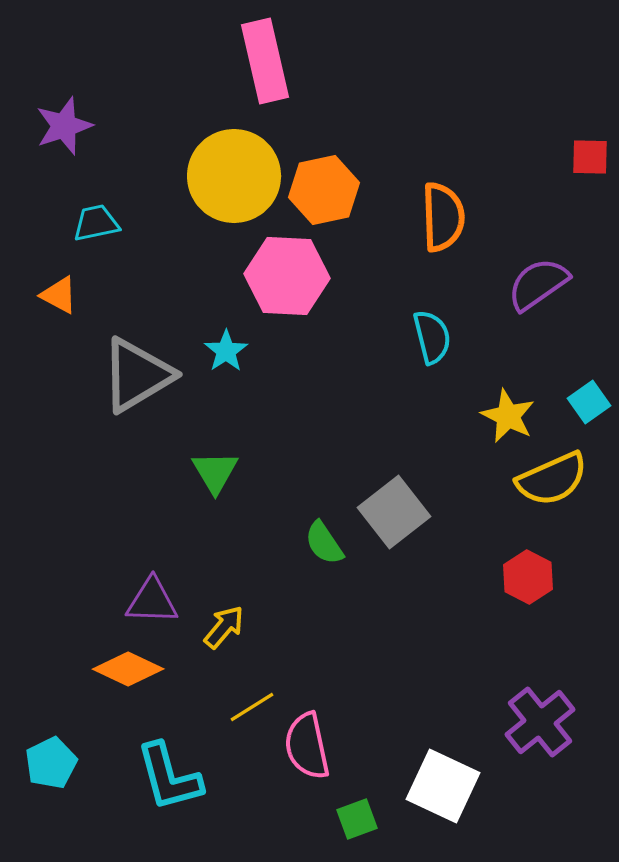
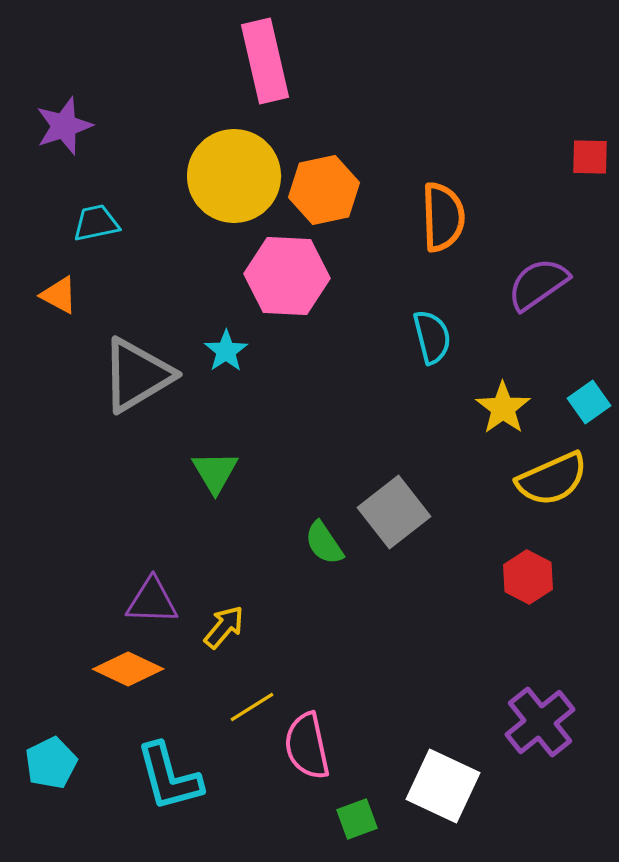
yellow star: moved 5 px left, 8 px up; rotated 10 degrees clockwise
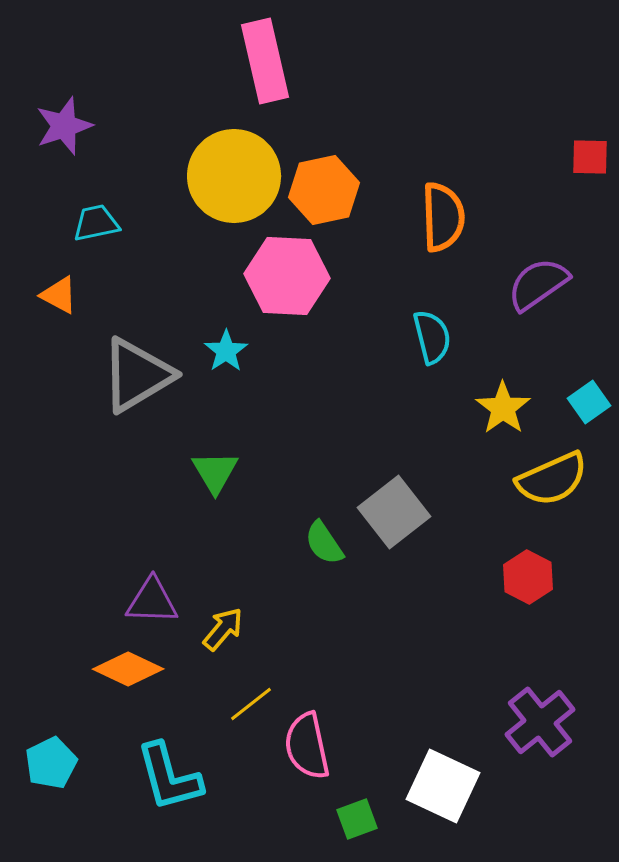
yellow arrow: moved 1 px left, 2 px down
yellow line: moved 1 px left, 3 px up; rotated 6 degrees counterclockwise
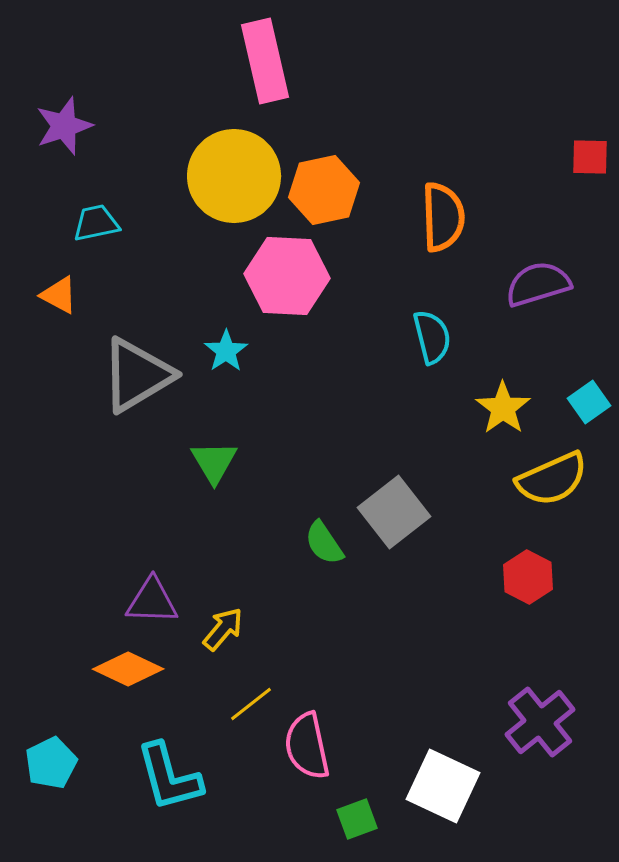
purple semicircle: rotated 18 degrees clockwise
green triangle: moved 1 px left, 10 px up
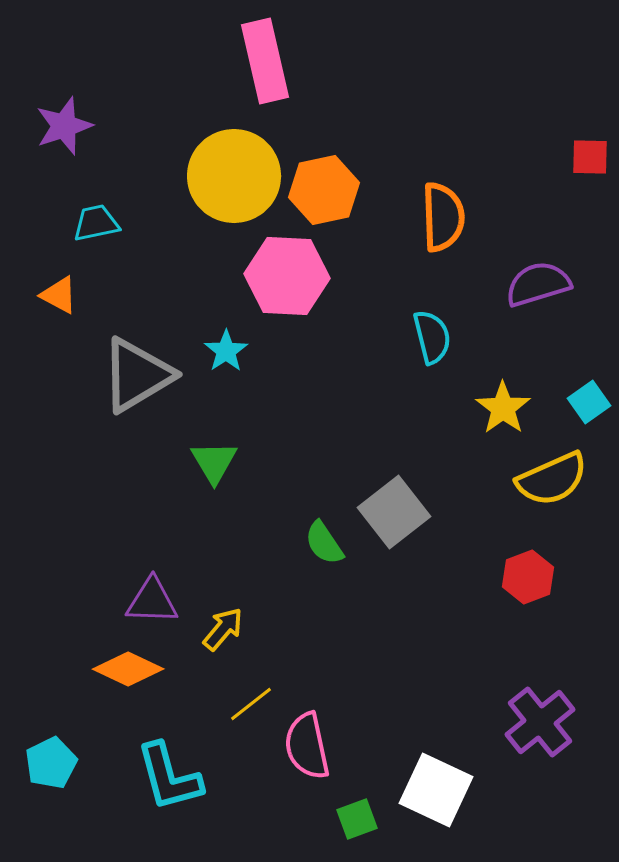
red hexagon: rotated 12 degrees clockwise
white square: moved 7 px left, 4 px down
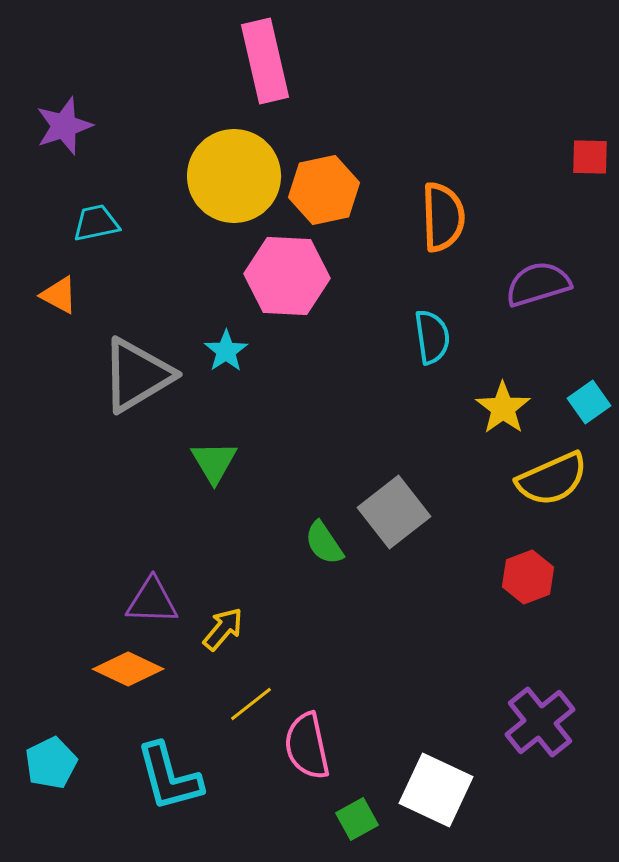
cyan semicircle: rotated 6 degrees clockwise
green square: rotated 9 degrees counterclockwise
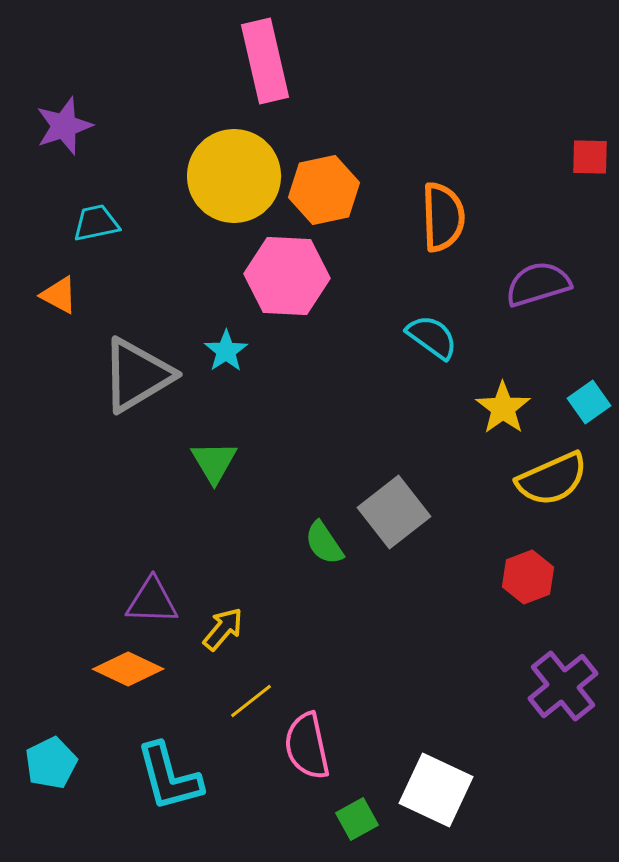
cyan semicircle: rotated 46 degrees counterclockwise
yellow line: moved 3 px up
purple cross: moved 23 px right, 36 px up
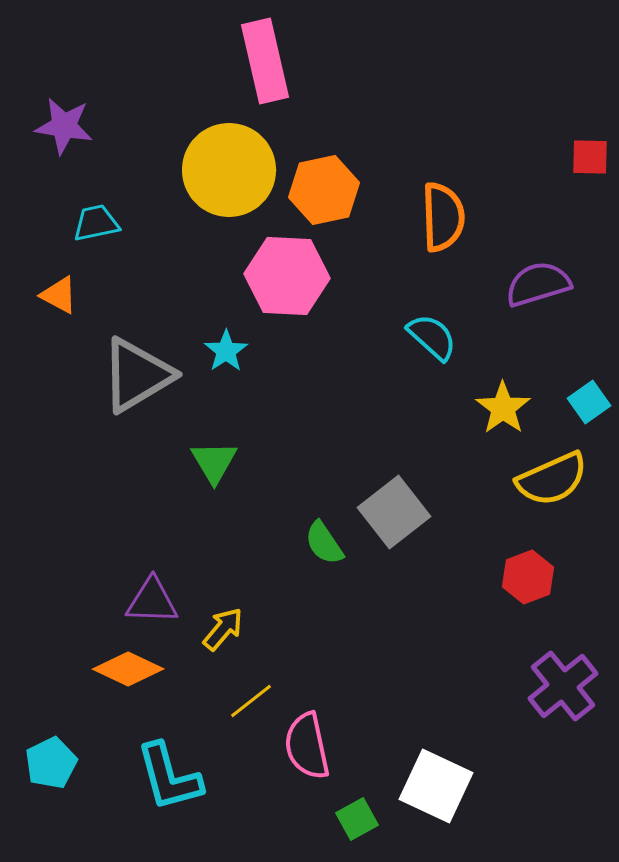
purple star: rotated 28 degrees clockwise
yellow circle: moved 5 px left, 6 px up
cyan semicircle: rotated 6 degrees clockwise
white square: moved 4 px up
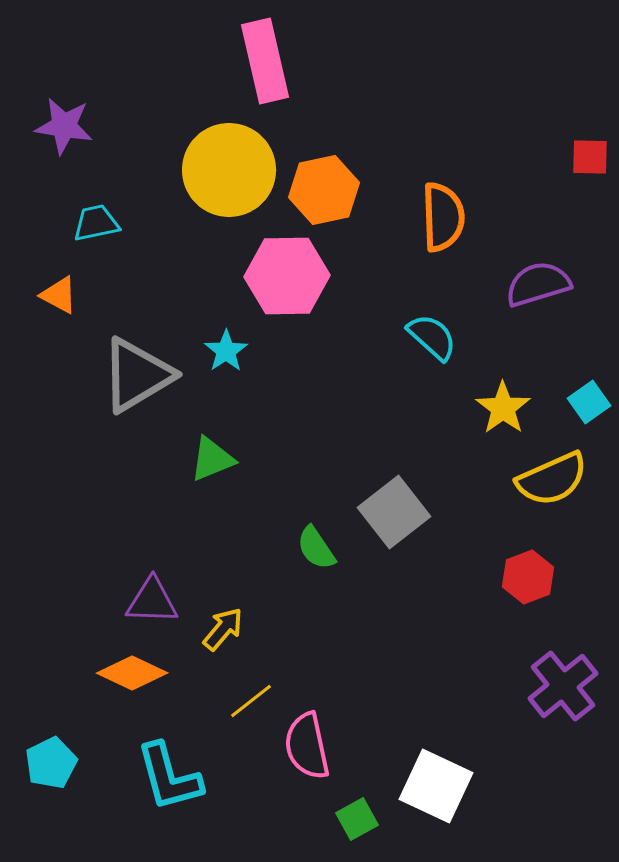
pink hexagon: rotated 4 degrees counterclockwise
green triangle: moved 2 px left, 3 px up; rotated 39 degrees clockwise
green semicircle: moved 8 px left, 5 px down
orange diamond: moved 4 px right, 4 px down
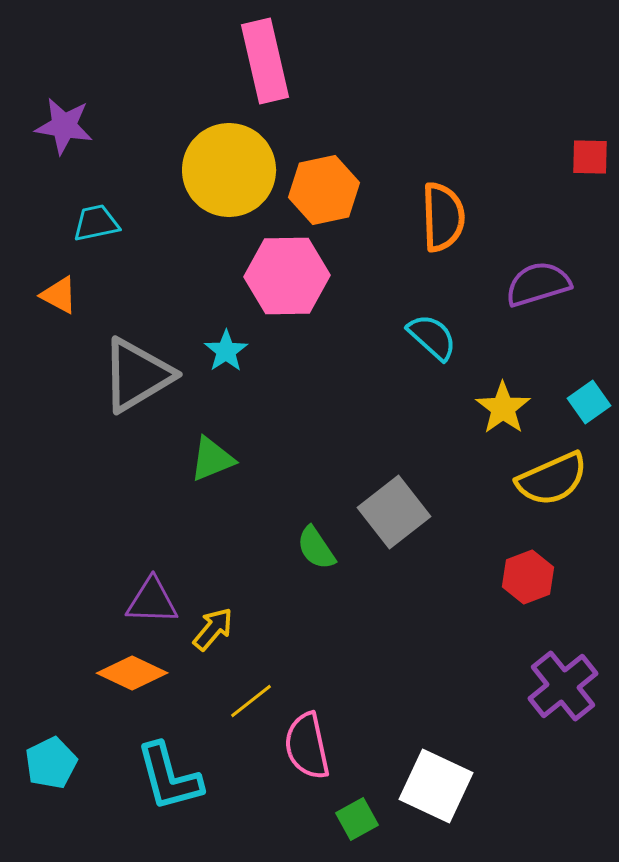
yellow arrow: moved 10 px left
